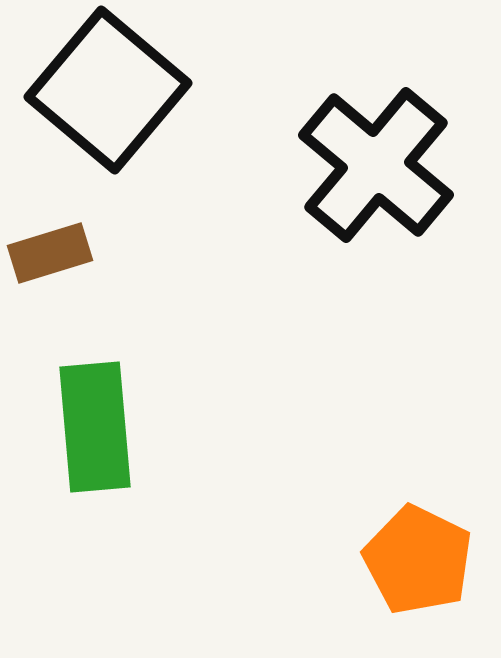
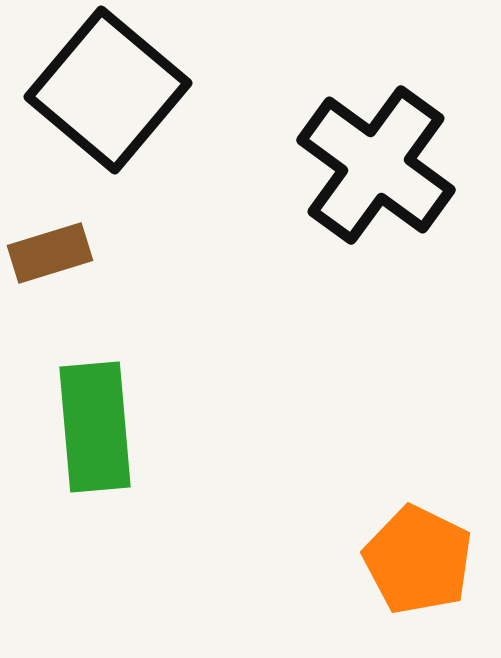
black cross: rotated 4 degrees counterclockwise
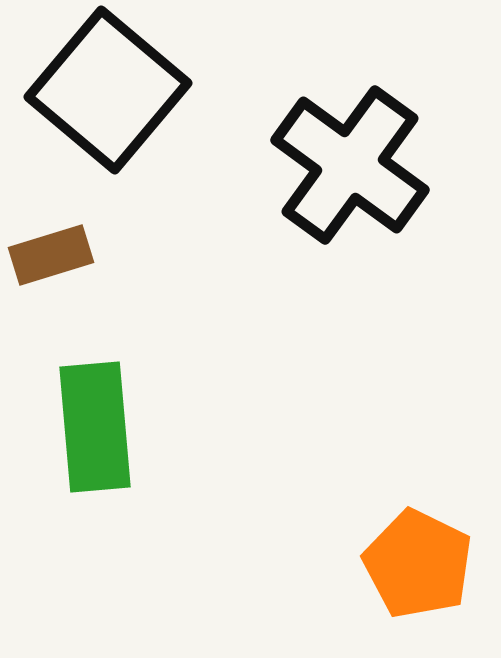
black cross: moved 26 px left
brown rectangle: moved 1 px right, 2 px down
orange pentagon: moved 4 px down
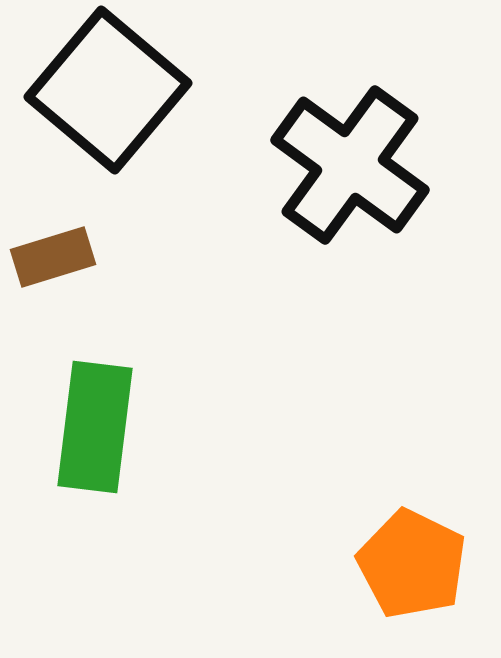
brown rectangle: moved 2 px right, 2 px down
green rectangle: rotated 12 degrees clockwise
orange pentagon: moved 6 px left
